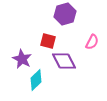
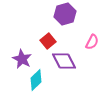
red square: rotated 35 degrees clockwise
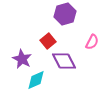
cyan diamond: rotated 20 degrees clockwise
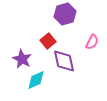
purple diamond: rotated 15 degrees clockwise
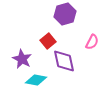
cyan diamond: rotated 35 degrees clockwise
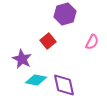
purple diamond: moved 24 px down
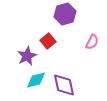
purple star: moved 5 px right, 3 px up; rotated 18 degrees clockwise
cyan diamond: rotated 25 degrees counterclockwise
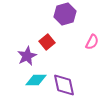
red square: moved 1 px left, 1 px down
cyan diamond: rotated 15 degrees clockwise
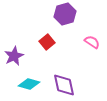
pink semicircle: rotated 84 degrees counterclockwise
purple star: moved 13 px left
cyan diamond: moved 7 px left, 4 px down; rotated 15 degrees clockwise
